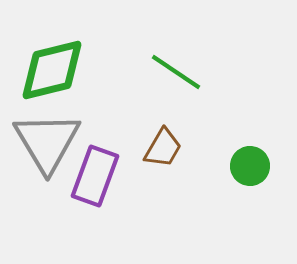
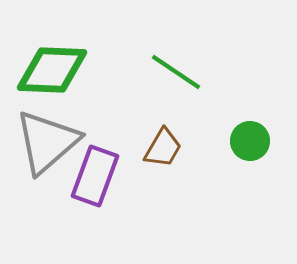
green diamond: rotated 16 degrees clockwise
gray triangle: rotated 20 degrees clockwise
green circle: moved 25 px up
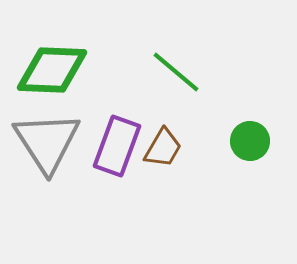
green line: rotated 6 degrees clockwise
gray triangle: rotated 22 degrees counterclockwise
purple rectangle: moved 22 px right, 30 px up
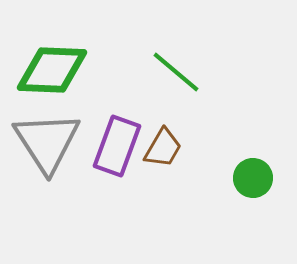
green circle: moved 3 px right, 37 px down
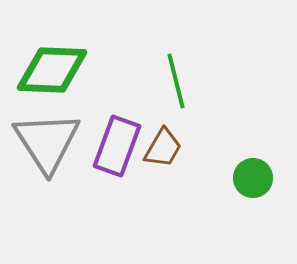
green line: moved 9 px down; rotated 36 degrees clockwise
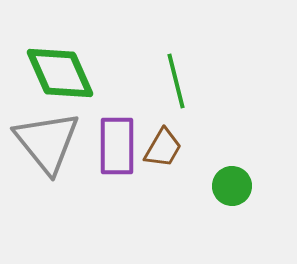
green diamond: moved 8 px right, 3 px down; rotated 64 degrees clockwise
gray triangle: rotated 6 degrees counterclockwise
purple rectangle: rotated 20 degrees counterclockwise
green circle: moved 21 px left, 8 px down
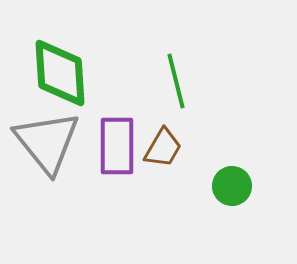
green diamond: rotated 20 degrees clockwise
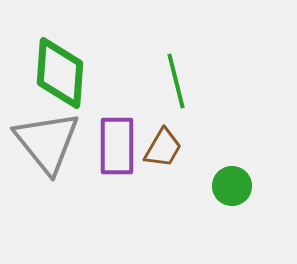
green diamond: rotated 8 degrees clockwise
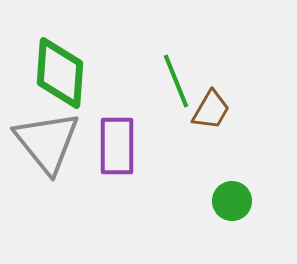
green line: rotated 8 degrees counterclockwise
brown trapezoid: moved 48 px right, 38 px up
green circle: moved 15 px down
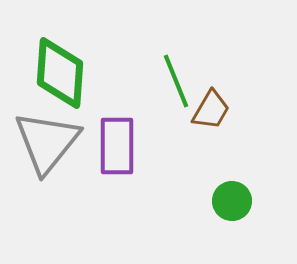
gray triangle: rotated 18 degrees clockwise
